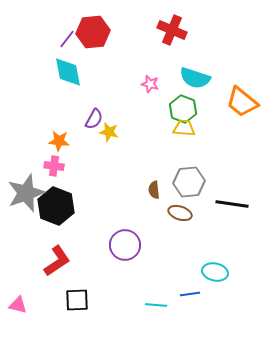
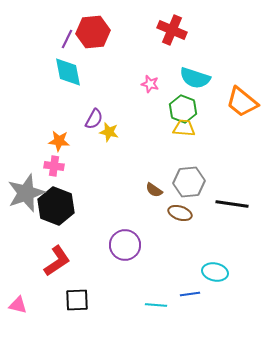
purple line: rotated 12 degrees counterclockwise
brown semicircle: rotated 48 degrees counterclockwise
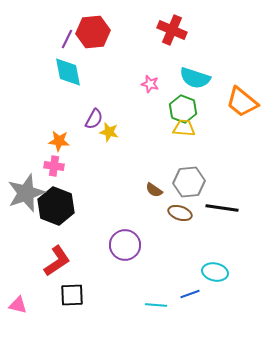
black line: moved 10 px left, 4 px down
blue line: rotated 12 degrees counterclockwise
black square: moved 5 px left, 5 px up
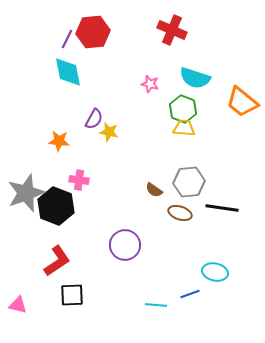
pink cross: moved 25 px right, 14 px down
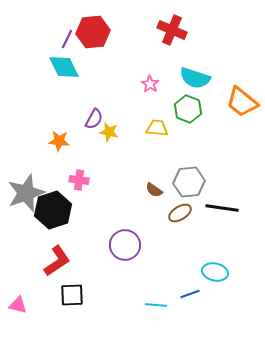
cyan diamond: moved 4 px left, 5 px up; rotated 16 degrees counterclockwise
pink star: rotated 18 degrees clockwise
green hexagon: moved 5 px right
yellow trapezoid: moved 27 px left
black hexagon: moved 3 px left, 4 px down; rotated 21 degrees clockwise
brown ellipse: rotated 50 degrees counterclockwise
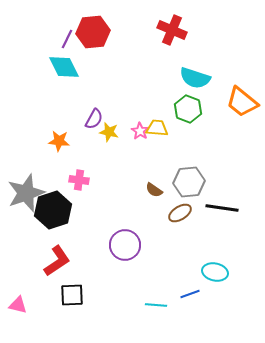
pink star: moved 10 px left, 47 px down
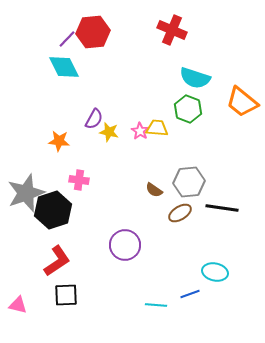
purple line: rotated 18 degrees clockwise
black square: moved 6 px left
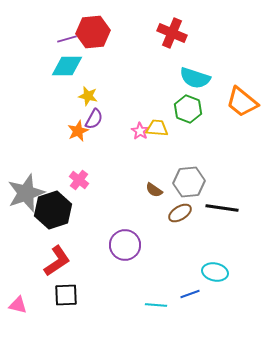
red cross: moved 3 px down
purple line: rotated 30 degrees clockwise
cyan diamond: moved 3 px right, 1 px up; rotated 64 degrees counterclockwise
yellow star: moved 21 px left, 36 px up
orange star: moved 19 px right, 10 px up; rotated 30 degrees counterclockwise
pink cross: rotated 30 degrees clockwise
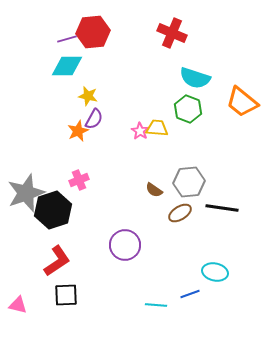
pink cross: rotated 30 degrees clockwise
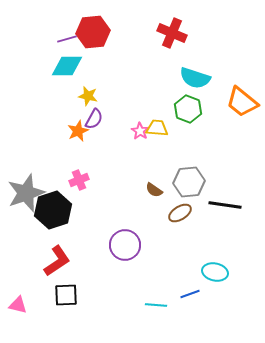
black line: moved 3 px right, 3 px up
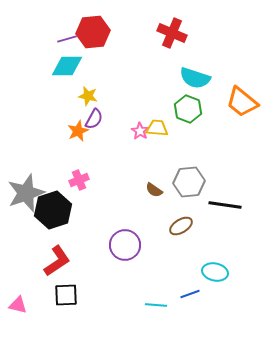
brown ellipse: moved 1 px right, 13 px down
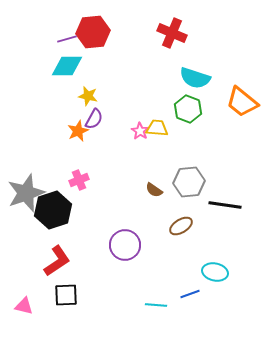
pink triangle: moved 6 px right, 1 px down
